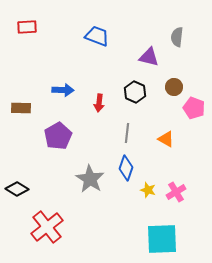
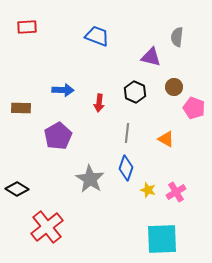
purple triangle: moved 2 px right
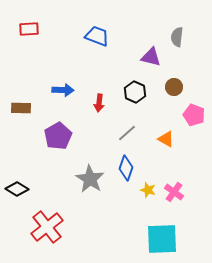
red rectangle: moved 2 px right, 2 px down
pink pentagon: moved 7 px down
gray line: rotated 42 degrees clockwise
pink cross: moved 2 px left; rotated 24 degrees counterclockwise
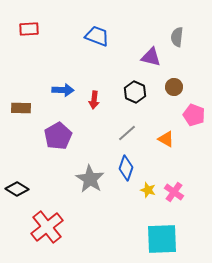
red arrow: moved 5 px left, 3 px up
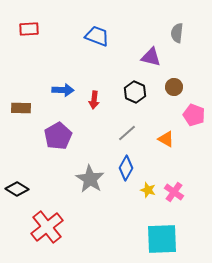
gray semicircle: moved 4 px up
blue diamond: rotated 10 degrees clockwise
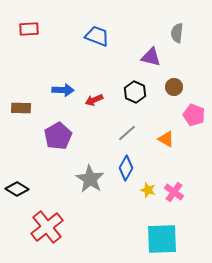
red arrow: rotated 60 degrees clockwise
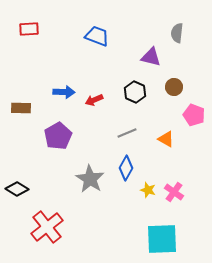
blue arrow: moved 1 px right, 2 px down
gray line: rotated 18 degrees clockwise
